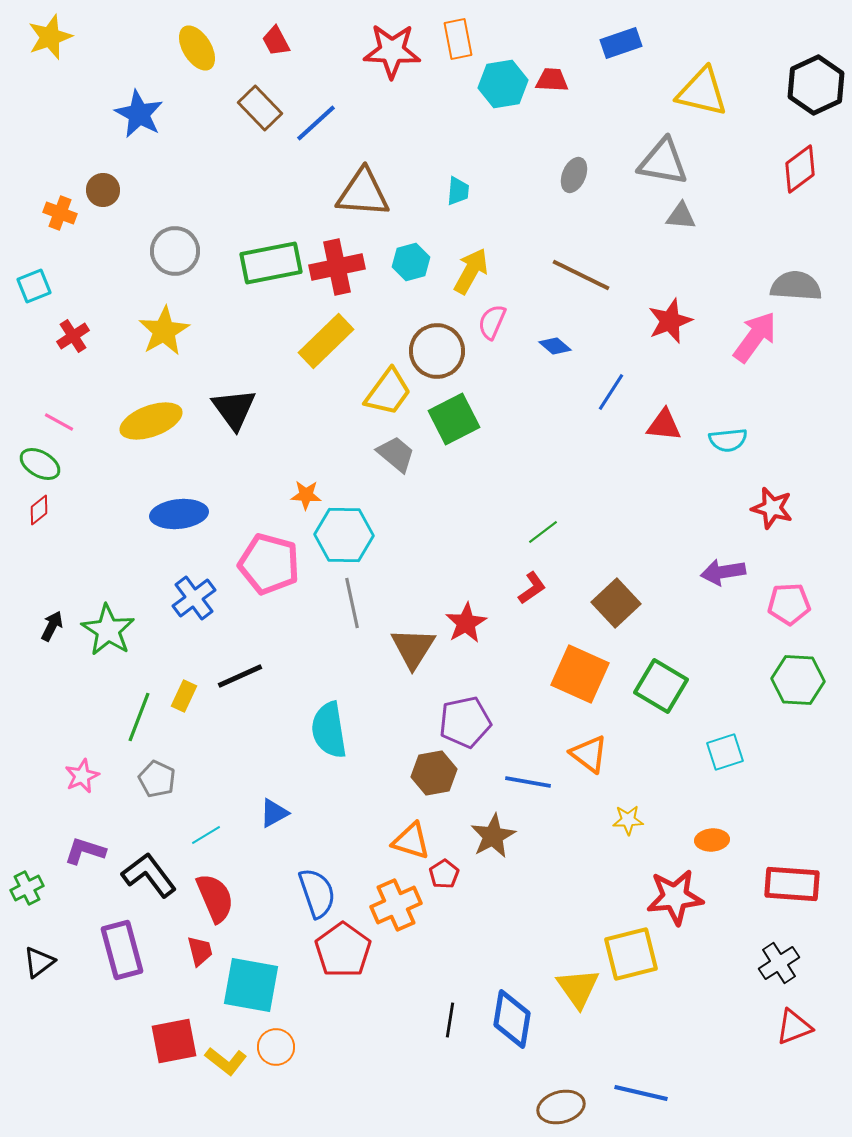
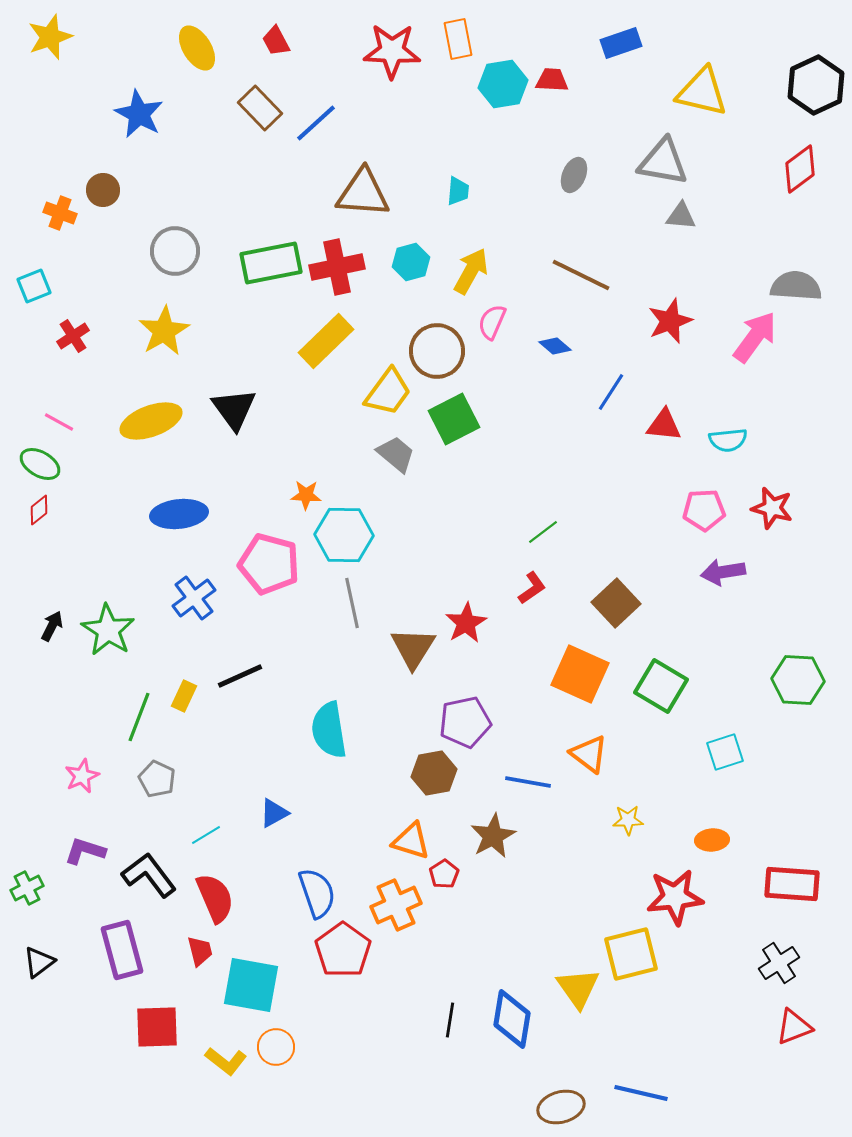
pink pentagon at (789, 604): moved 85 px left, 94 px up
red square at (174, 1041): moved 17 px left, 14 px up; rotated 9 degrees clockwise
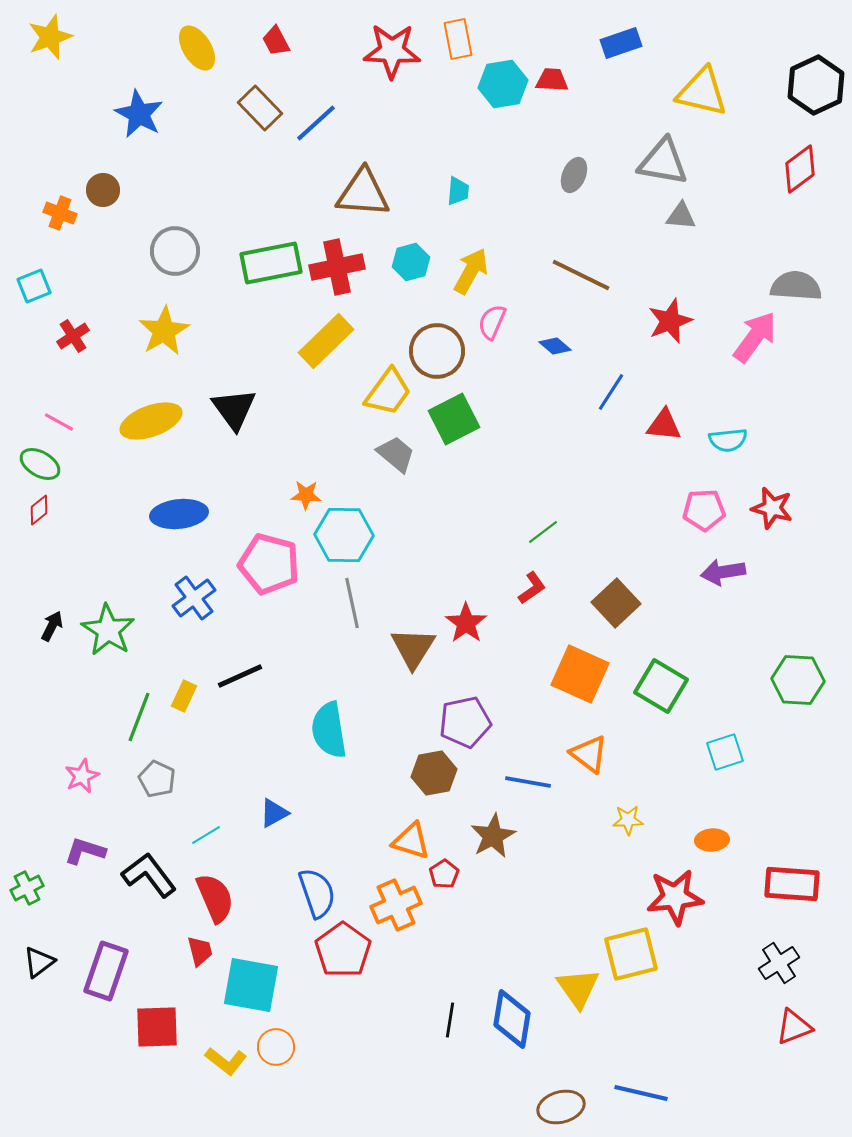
red star at (466, 623): rotated 6 degrees counterclockwise
purple rectangle at (122, 950): moved 16 px left, 21 px down; rotated 34 degrees clockwise
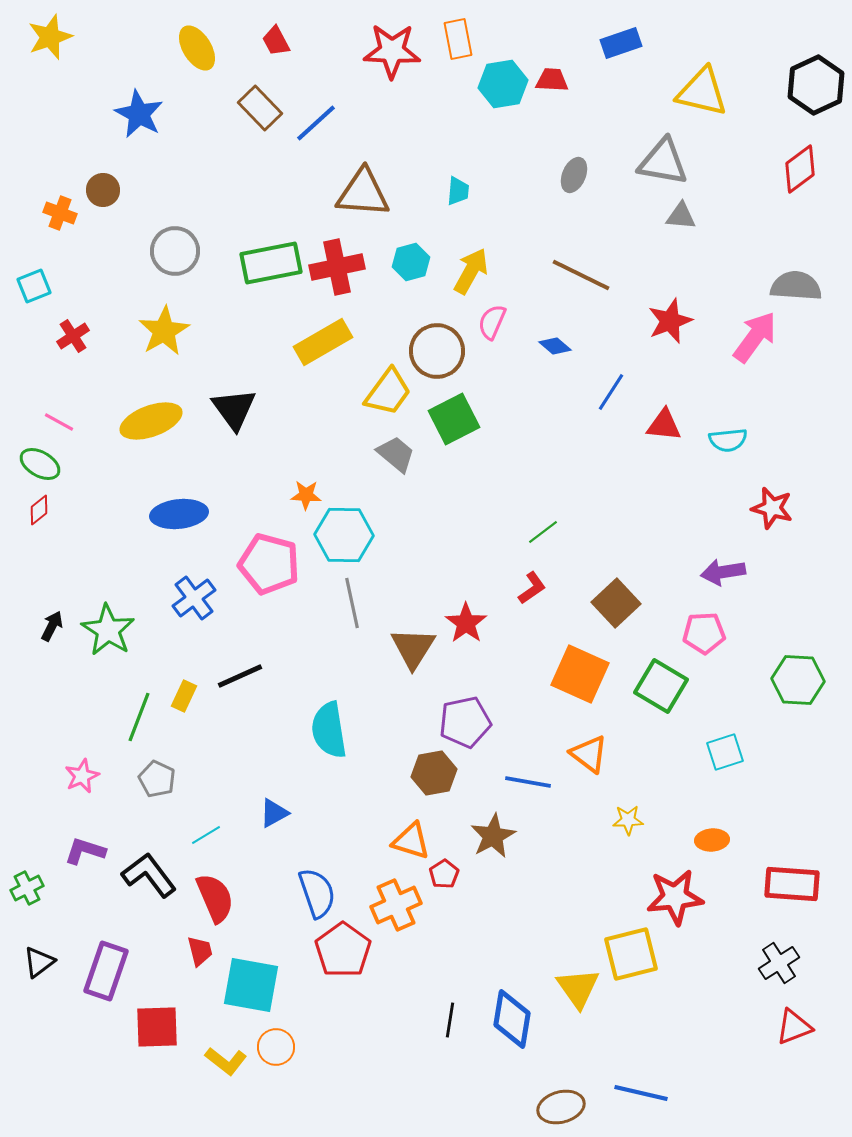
yellow rectangle at (326, 341): moved 3 px left, 1 px down; rotated 14 degrees clockwise
pink pentagon at (704, 510): moved 123 px down
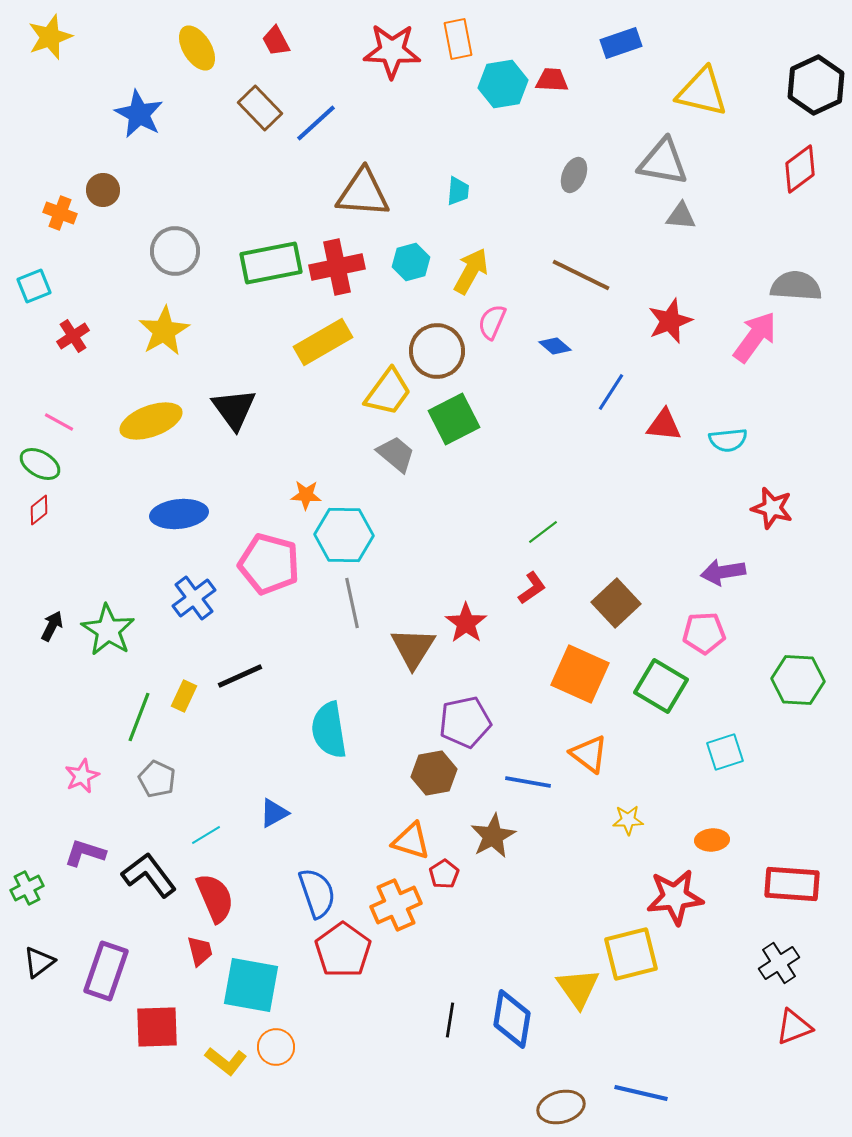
purple L-shape at (85, 851): moved 2 px down
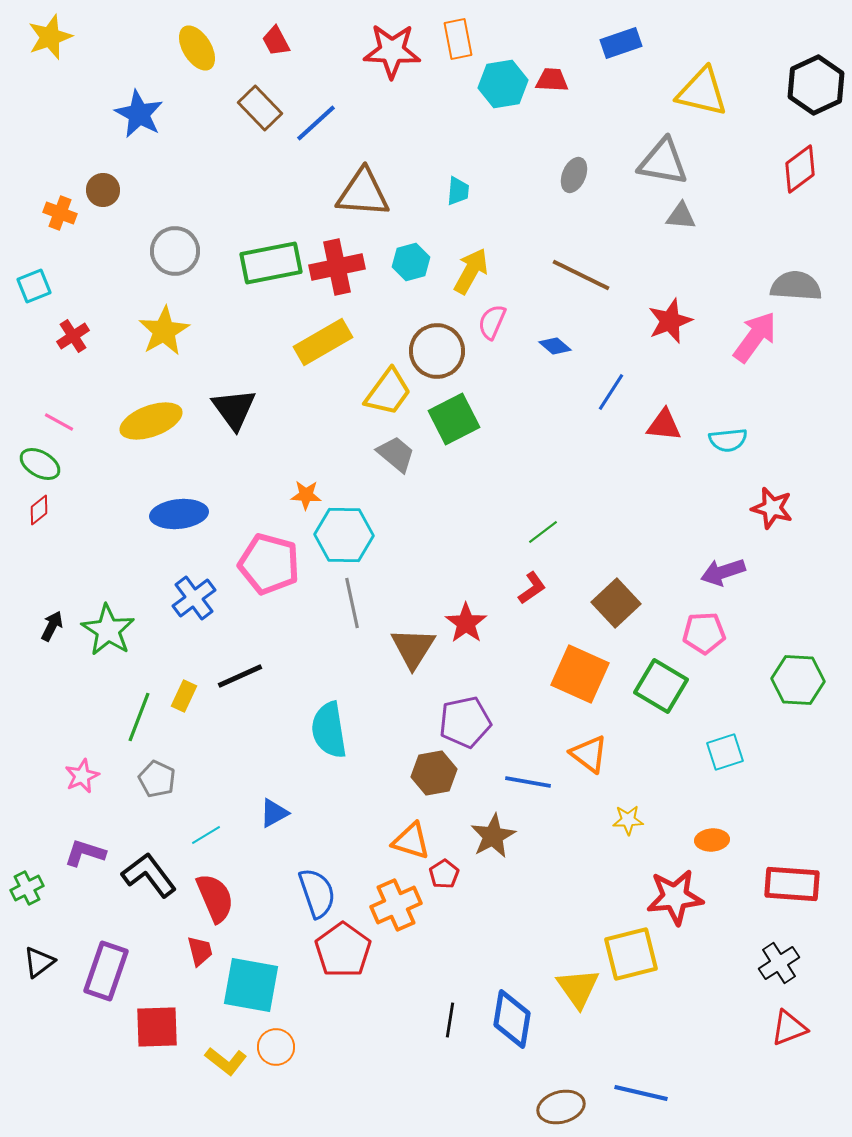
purple arrow at (723, 572): rotated 9 degrees counterclockwise
red triangle at (794, 1027): moved 5 px left, 1 px down
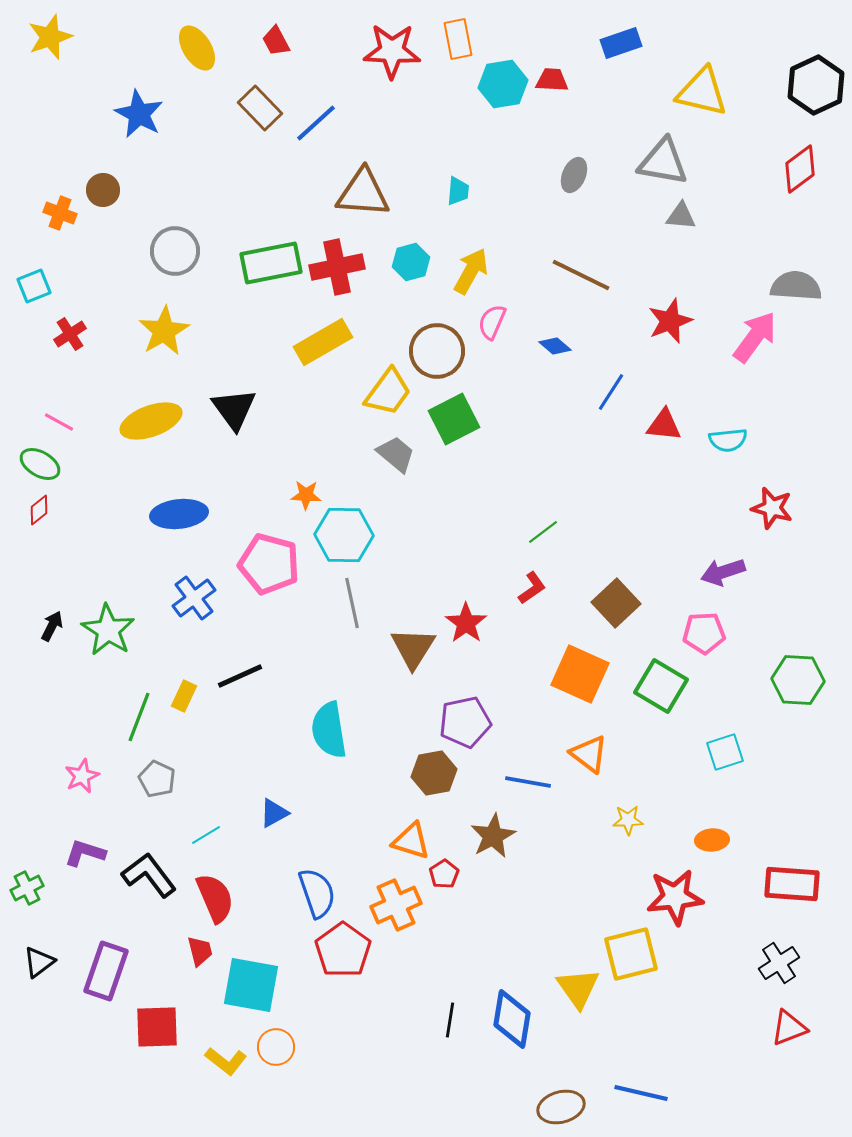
red cross at (73, 336): moved 3 px left, 2 px up
